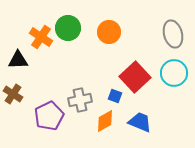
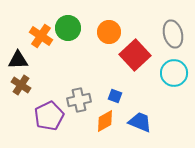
orange cross: moved 1 px up
red square: moved 22 px up
brown cross: moved 8 px right, 9 px up
gray cross: moved 1 px left
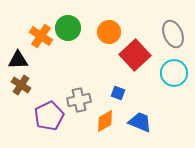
gray ellipse: rotated 8 degrees counterclockwise
blue square: moved 3 px right, 3 px up
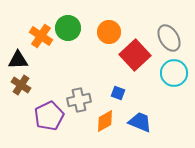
gray ellipse: moved 4 px left, 4 px down; rotated 8 degrees counterclockwise
